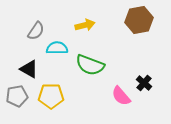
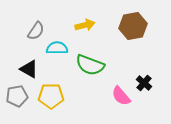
brown hexagon: moved 6 px left, 6 px down
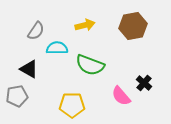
yellow pentagon: moved 21 px right, 9 px down
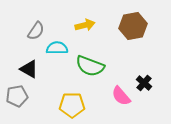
green semicircle: moved 1 px down
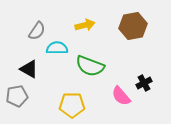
gray semicircle: moved 1 px right
black cross: rotated 21 degrees clockwise
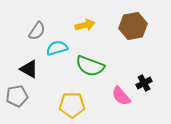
cyan semicircle: rotated 15 degrees counterclockwise
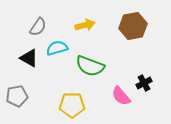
gray semicircle: moved 1 px right, 4 px up
black triangle: moved 11 px up
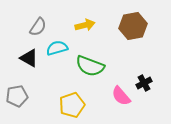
yellow pentagon: rotated 20 degrees counterclockwise
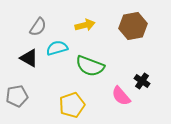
black cross: moved 2 px left, 2 px up; rotated 28 degrees counterclockwise
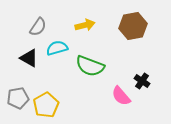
gray pentagon: moved 1 px right, 2 px down
yellow pentagon: moved 26 px left; rotated 10 degrees counterclockwise
